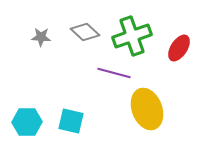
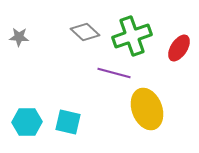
gray star: moved 22 px left
cyan square: moved 3 px left, 1 px down
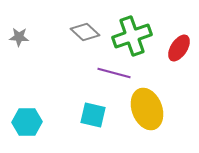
cyan square: moved 25 px right, 7 px up
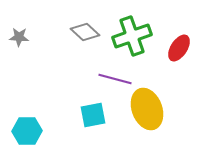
purple line: moved 1 px right, 6 px down
cyan square: rotated 24 degrees counterclockwise
cyan hexagon: moved 9 px down
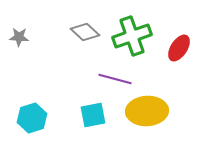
yellow ellipse: moved 2 px down; rotated 72 degrees counterclockwise
cyan hexagon: moved 5 px right, 13 px up; rotated 16 degrees counterclockwise
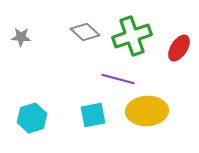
gray star: moved 2 px right
purple line: moved 3 px right
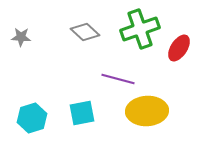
green cross: moved 8 px right, 7 px up
cyan square: moved 11 px left, 2 px up
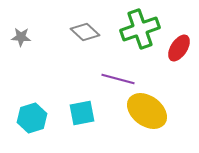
yellow ellipse: rotated 39 degrees clockwise
